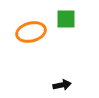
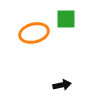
orange ellipse: moved 3 px right, 1 px down
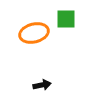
black arrow: moved 20 px left
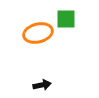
orange ellipse: moved 4 px right
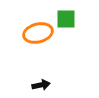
black arrow: moved 1 px left
